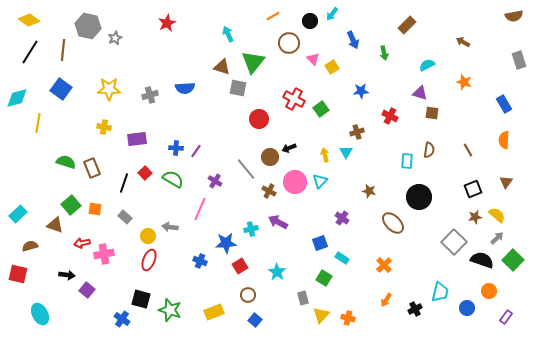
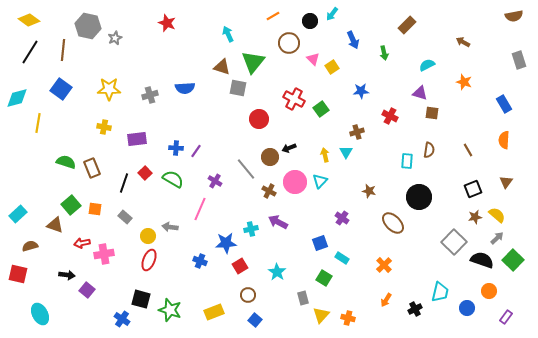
red star at (167, 23): rotated 24 degrees counterclockwise
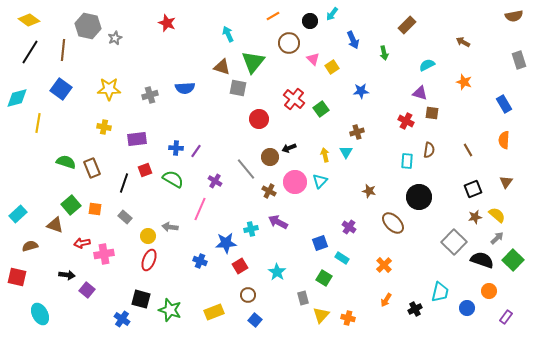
red cross at (294, 99): rotated 10 degrees clockwise
red cross at (390, 116): moved 16 px right, 5 px down
red square at (145, 173): moved 3 px up; rotated 24 degrees clockwise
purple cross at (342, 218): moved 7 px right, 9 px down
red square at (18, 274): moved 1 px left, 3 px down
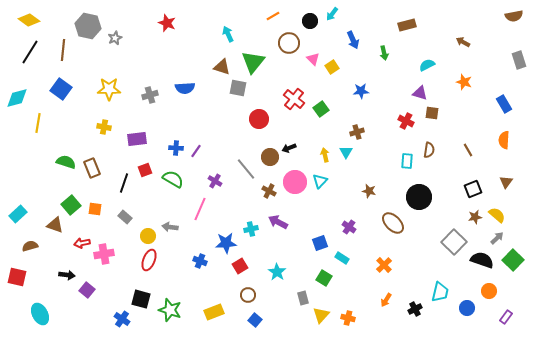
brown rectangle at (407, 25): rotated 30 degrees clockwise
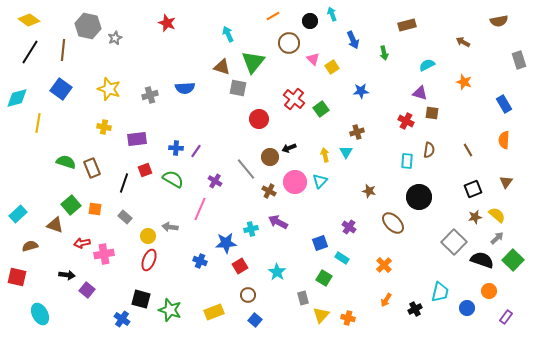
cyan arrow at (332, 14): rotated 120 degrees clockwise
brown semicircle at (514, 16): moved 15 px left, 5 px down
yellow star at (109, 89): rotated 20 degrees clockwise
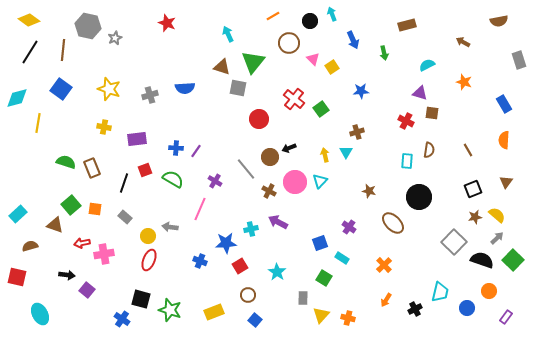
gray rectangle at (303, 298): rotated 16 degrees clockwise
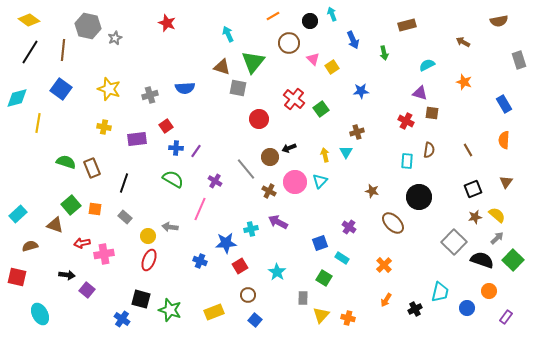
red square at (145, 170): moved 21 px right, 44 px up; rotated 16 degrees counterclockwise
brown star at (369, 191): moved 3 px right
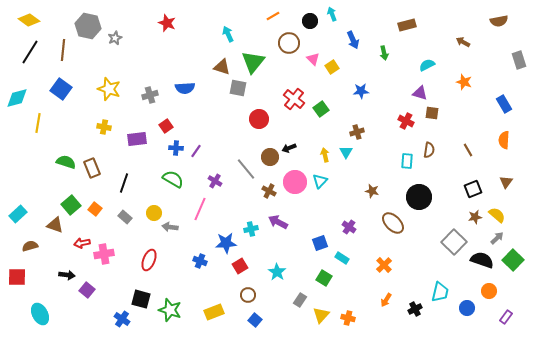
orange square at (95, 209): rotated 32 degrees clockwise
yellow circle at (148, 236): moved 6 px right, 23 px up
red square at (17, 277): rotated 12 degrees counterclockwise
gray rectangle at (303, 298): moved 3 px left, 2 px down; rotated 32 degrees clockwise
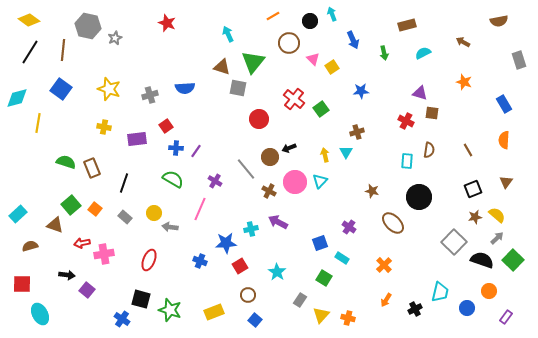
cyan semicircle at (427, 65): moved 4 px left, 12 px up
red square at (17, 277): moved 5 px right, 7 px down
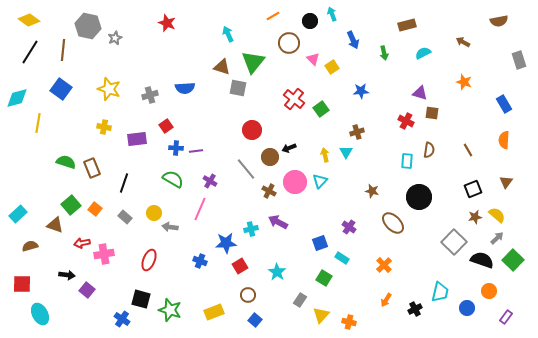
red circle at (259, 119): moved 7 px left, 11 px down
purple line at (196, 151): rotated 48 degrees clockwise
purple cross at (215, 181): moved 5 px left
orange cross at (348, 318): moved 1 px right, 4 px down
